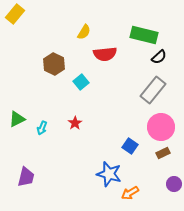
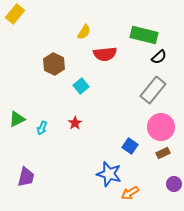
cyan square: moved 4 px down
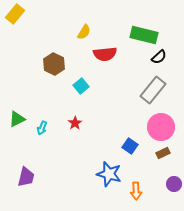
orange arrow: moved 6 px right, 2 px up; rotated 60 degrees counterclockwise
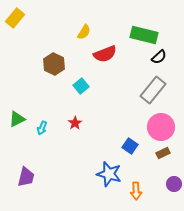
yellow rectangle: moved 4 px down
red semicircle: rotated 15 degrees counterclockwise
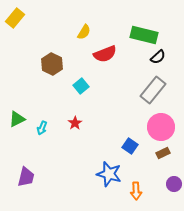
black semicircle: moved 1 px left
brown hexagon: moved 2 px left
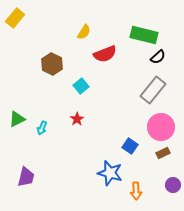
red star: moved 2 px right, 4 px up
blue star: moved 1 px right, 1 px up
purple circle: moved 1 px left, 1 px down
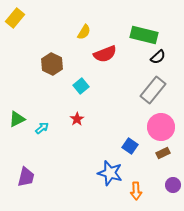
cyan arrow: rotated 152 degrees counterclockwise
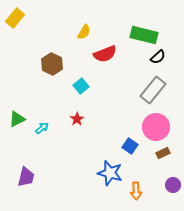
pink circle: moved 5 px left
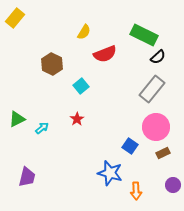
green rectangle: rotated 12 degrees clockwise
gray rectangle: moved 1 px left, 1 px up
purple trapezoid: moved 1 px right
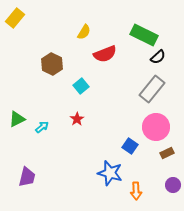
cyan arrow: moved 1 px up
brown rectangle: moved 4 px right
